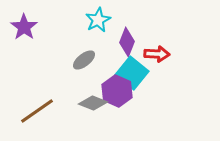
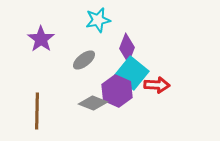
cyan star: rotated 15 degrees clockwise
purple star: moved 17 px right, 12 px down
purple diamond: moved 6 px down
red arrow: moved 31 px down
brown line: rotated 54 degrees counterclockwise
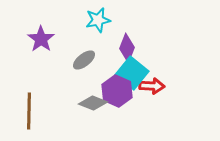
red arrow: moved 5 px left, 1 px down
brown line: moved 8 px left
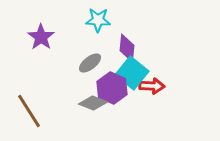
cyan star: rotated 15 degrees clockwise
purple star: moved 2 px up
purple diamond: rotated 16 degrees counterclockwise
gray ellipse: moved 6 px right, 3 px down
purple hexagon: moved 5 px left, 3 px up
brown line: rotated 33 degrees counterclockwise
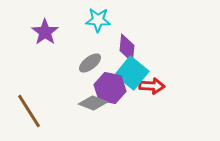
purple star: moved 4 px right, 5 px up
purple hexagon: moved 2 px left; rotated 12 degrees counterclockwise
